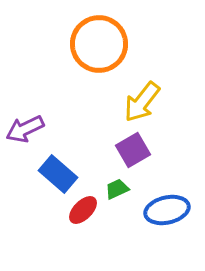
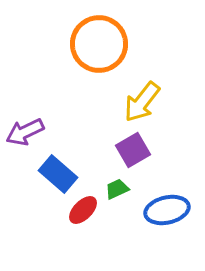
purple arrow: moved 3 px down
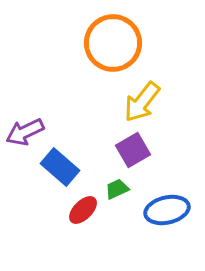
orange circle: moved 14 px right, 1 px up
blue rectangle: moved 2 px right, 7 px up
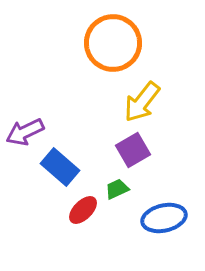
blue ellipse: moved 3 px left, 8 px down
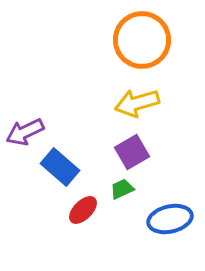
orange circle: moved 29 px right, 3 px up
yellow arrow: moved 5 px left, 1 px down; rotated 36 degrees clockwise
purple square: moved 1 px left, 2 px down
green trapezoid: moved 5 px right
blue ellipse: moved 6 px right, 1 px down
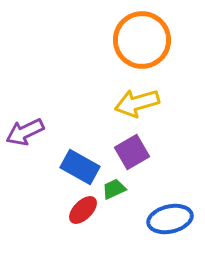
blue rectangle: moved 20 px right; rotated 12 degrees counterclockwise
green trapezoid: moved 8 px left
